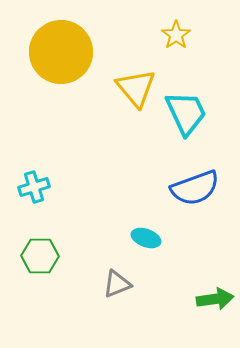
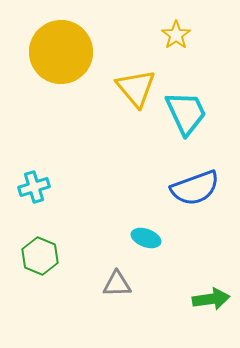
green hexagon: rotated 21 degrees clockwise
gray triangle: rotated 20 degrees clockwise
green arrow: moved 4 px left
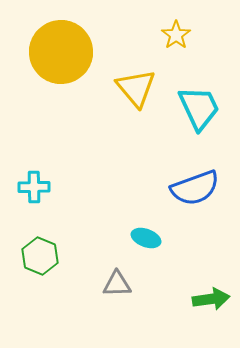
cyan trapezoid: moved 13 px right, 5 px up
cyan cross: rotated 16 degrees clockwise
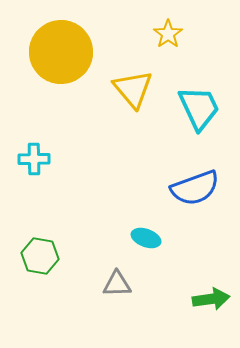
yellow star: moved 8 px left, 1 px up
yellow triangle: moved 3 px left, 1 px down
cyan cross: moved 28 px up
green hexagon: rotated 12 degrees counterclockwise
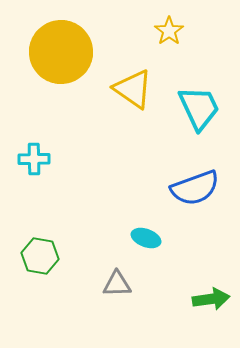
yellow star: moved 1 px right, 3 px up
yellow triangle: rotated 15 degrees counterclockwise
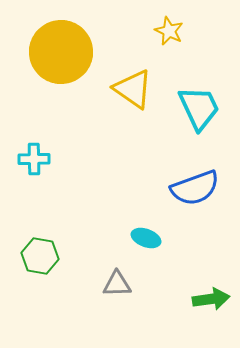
yellow star: rotated 12 degrees counterclockwise
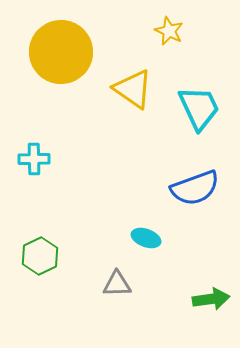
green hexagon: rotated 24 degrees clockwise
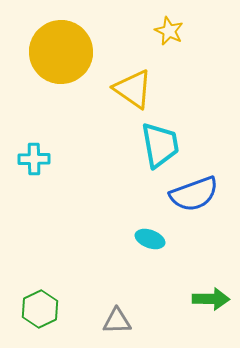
cyan trapezoid: moved 39 px left, 37 px down; rotated 15 degrees clockwise
blue semicircle: moved 1 px left, 6 px down
cyan ellipse: moved 4 px right, 1 px down
green hexagon: moved 53 px down
gray triangle: moved 37 px down
green arrow: rotated 9 degrees clockwise
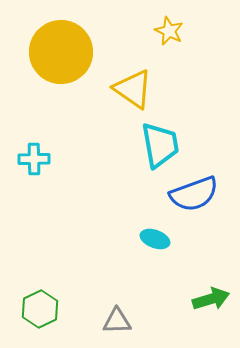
cyan ellipse: moved 5 px right
green arrow: rotated 18 degrees counterclockwise
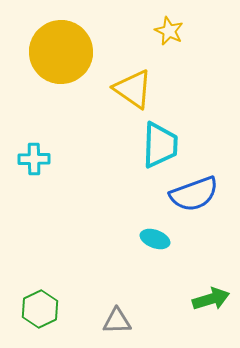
cyan trapezoid: rotated 12 degrees clockwise
